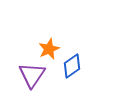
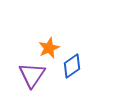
orange star: moved 1 px up
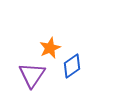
orange star: moved 1 px right
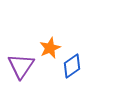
purple triangle: moved 11 px left, 9 px up
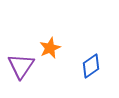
blue diamond: moved 19 px right
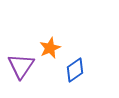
blue diamond: moved 16 px left, 4 px down
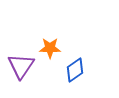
orange star: rotated 25 degrees clockwise
